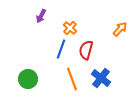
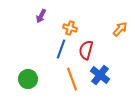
orange cross: rotated 24 degrees counterclockwise
blue cross: moved 1 px left, 3 px up
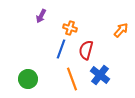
orange arrow: moved 1 px right, 1 px down
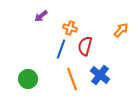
purple arrow: rotated 24 degrees clockwise
red semicircle: moved 1 px left, 4 px up
